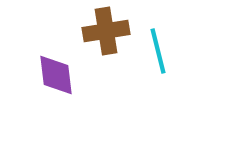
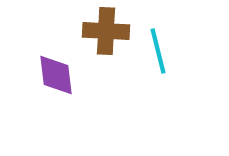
brown cross: rotated 12 degrees clockwise
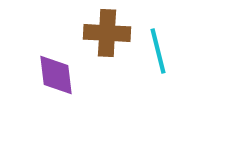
brown cross: moved 1 px right, 2 px down
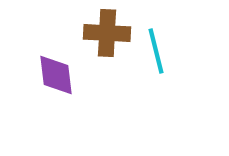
cyan line: moved 2 px left
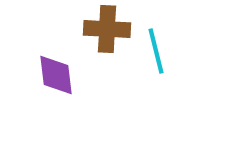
brown cross: moved 4 px up
